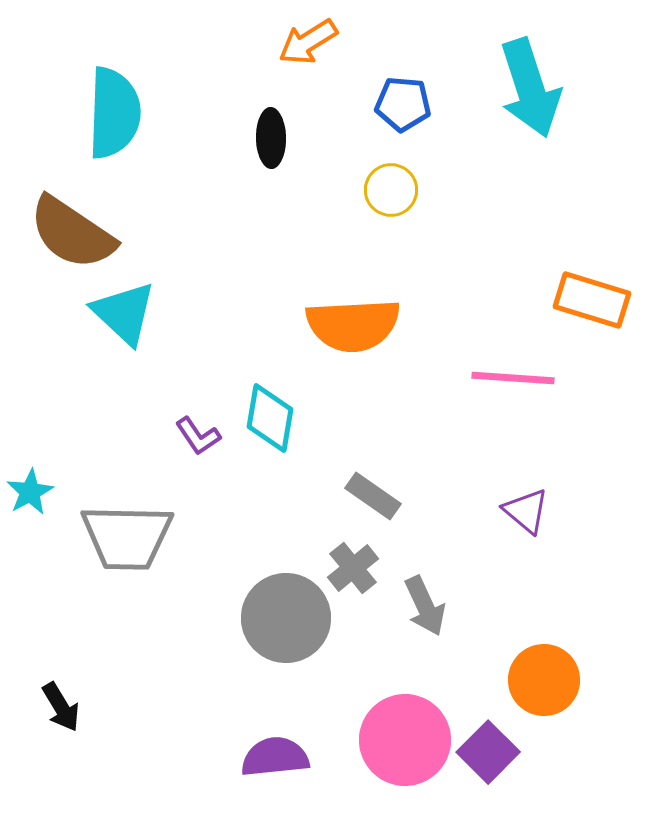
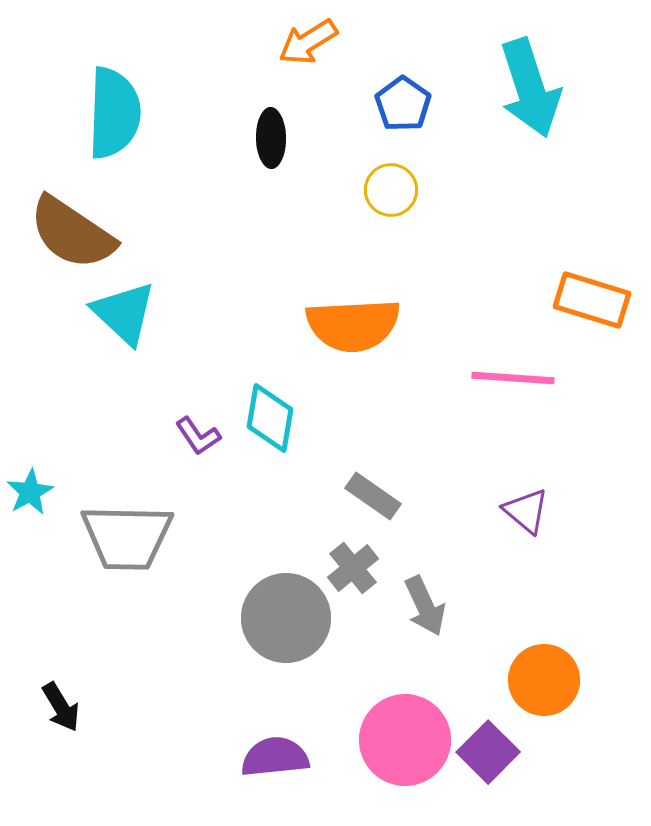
blue pentagon: rotated 30 degrees clockwise
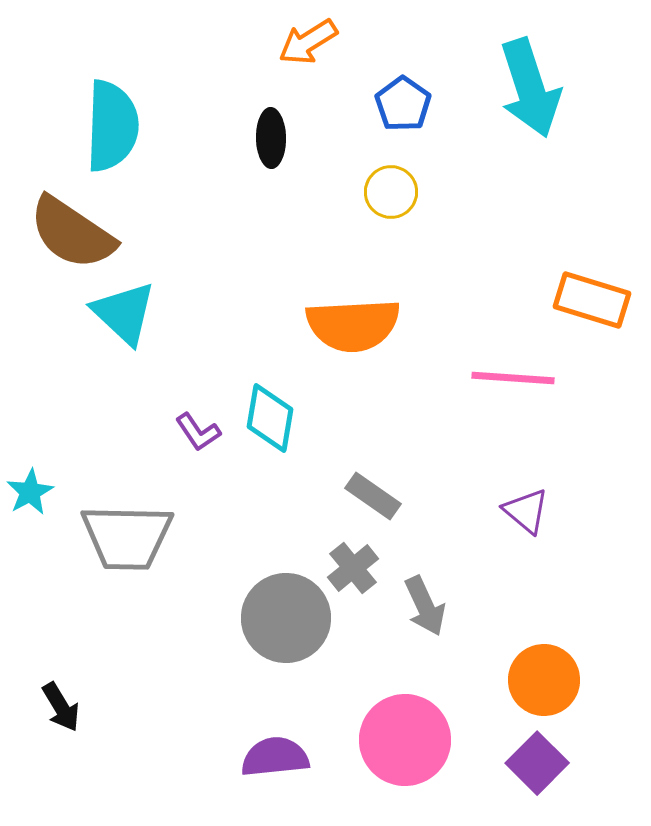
cyan semicircle: moved 2 px left, 13 px down
yellow circle: moved 2 px down
purple L-shape: moved 4 px up
purple square: moved 49 px right, 11 px down
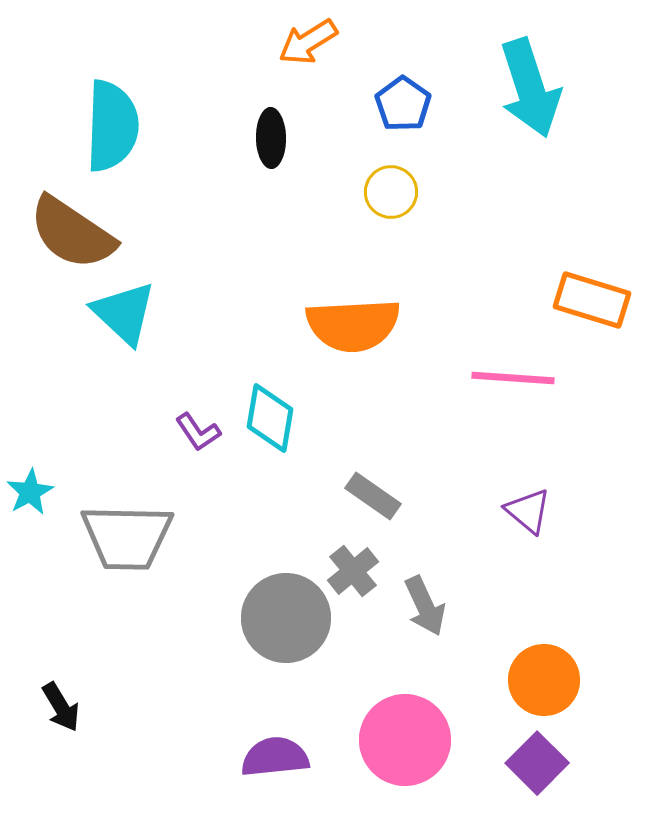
purple triangle: moved 2 px right
gray cross: moved 3 px down
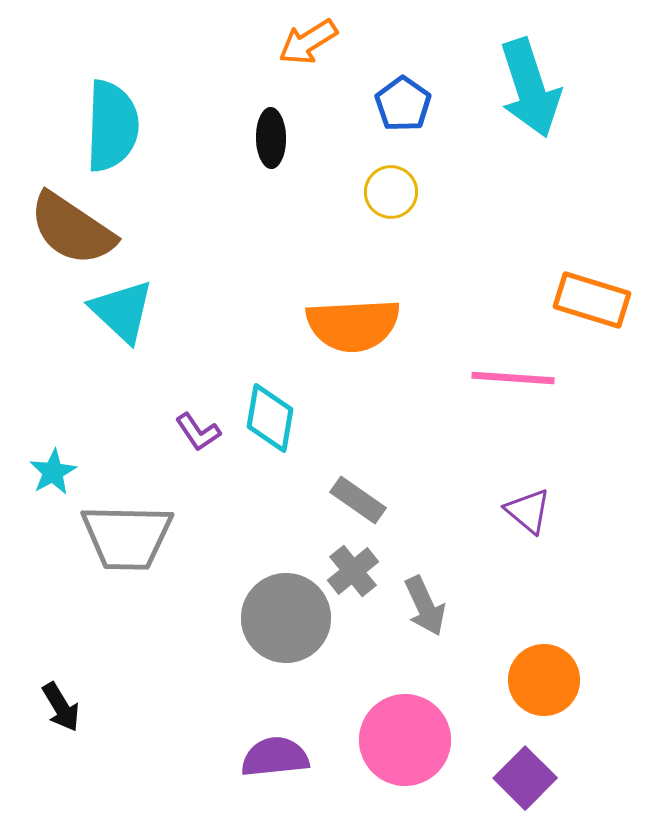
brown semicircle: moved 4 px up
cyan triangle: moved 2 px left, 2 px up
cyan star: moved 23 px right, 20 px up
gray rectangle: moved 15 px left, 4 px down
purple square: moved 12 px left, 15 px down
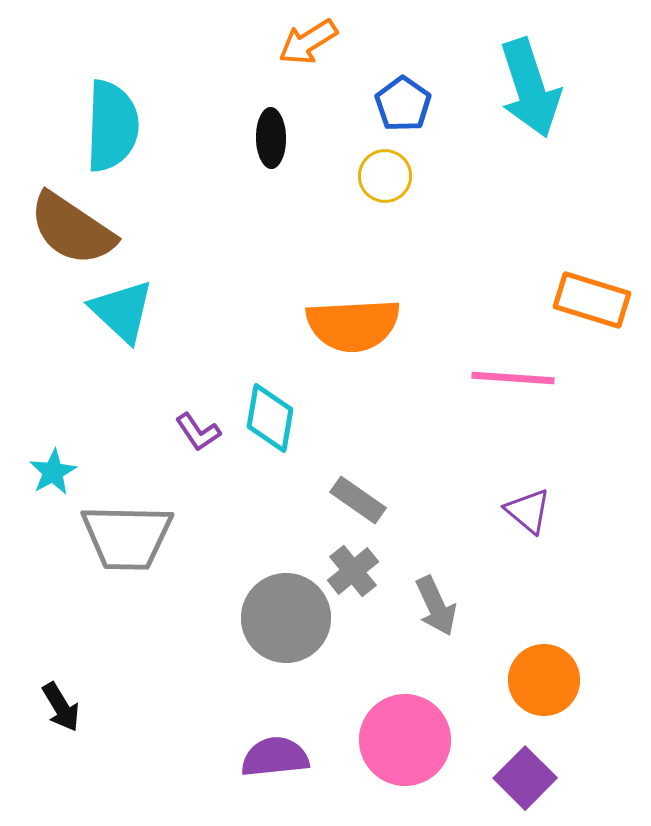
yellow circle: moved 6 px left, 16 px up
gray arrow: moved 11 px right
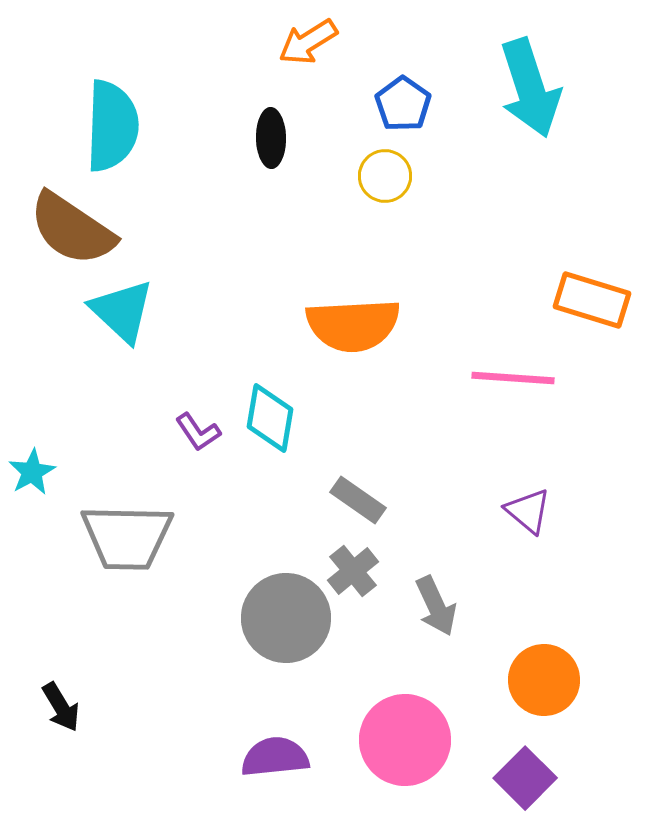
cyan star: moved 21 px left
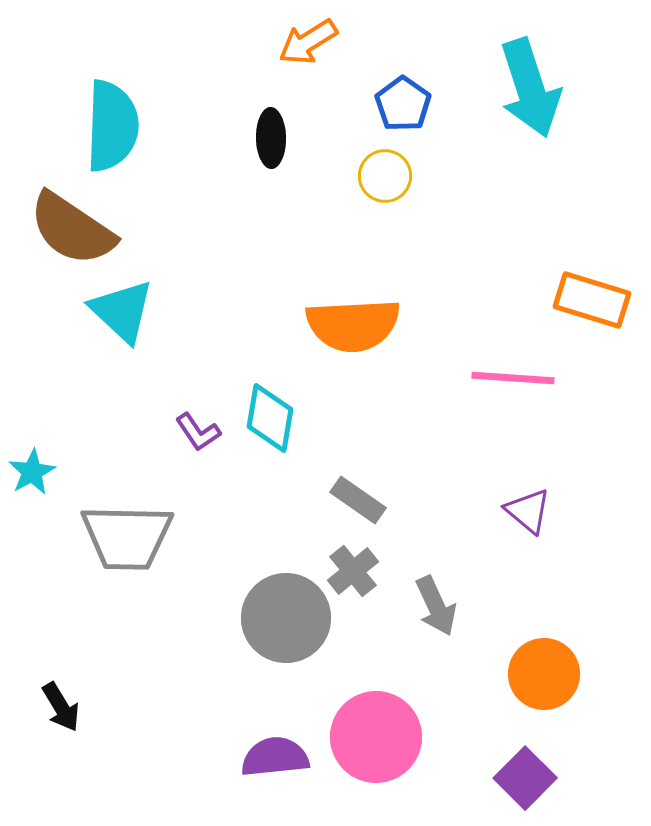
orange circle: moved 6 px up
pink circle: moved 29 px left, 3 px up
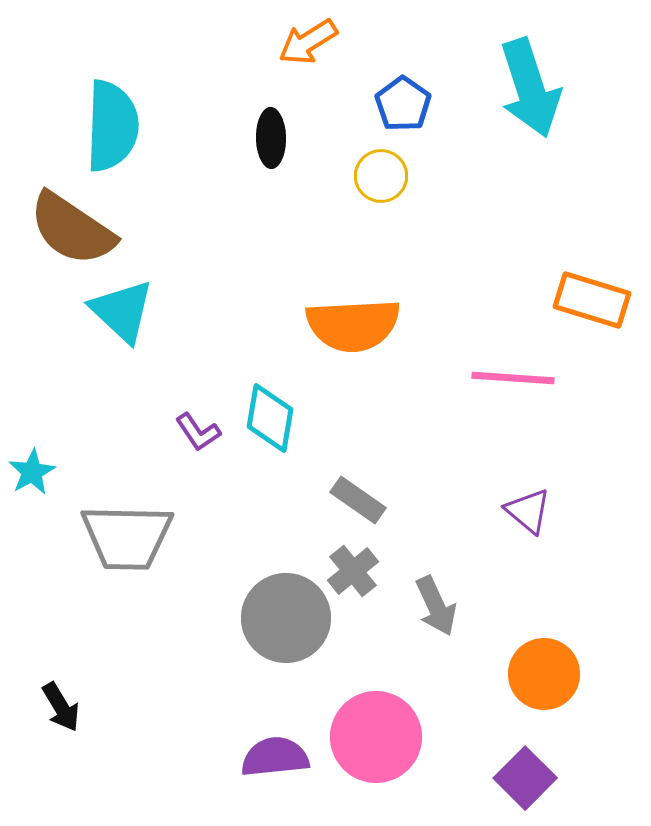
yellow circle: moved 4 px left
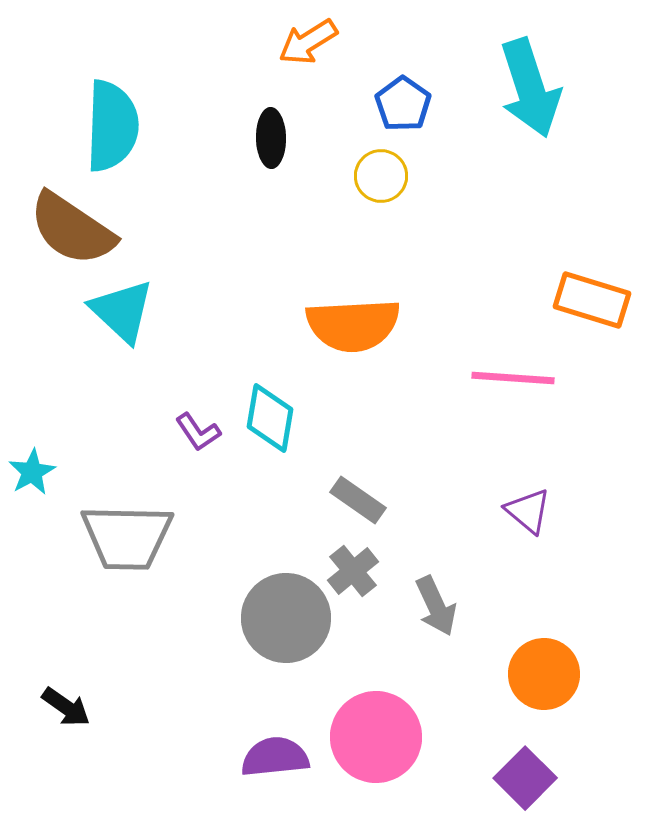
black arrow: moved 5 px right; rotated 24 degrees counterclockwise
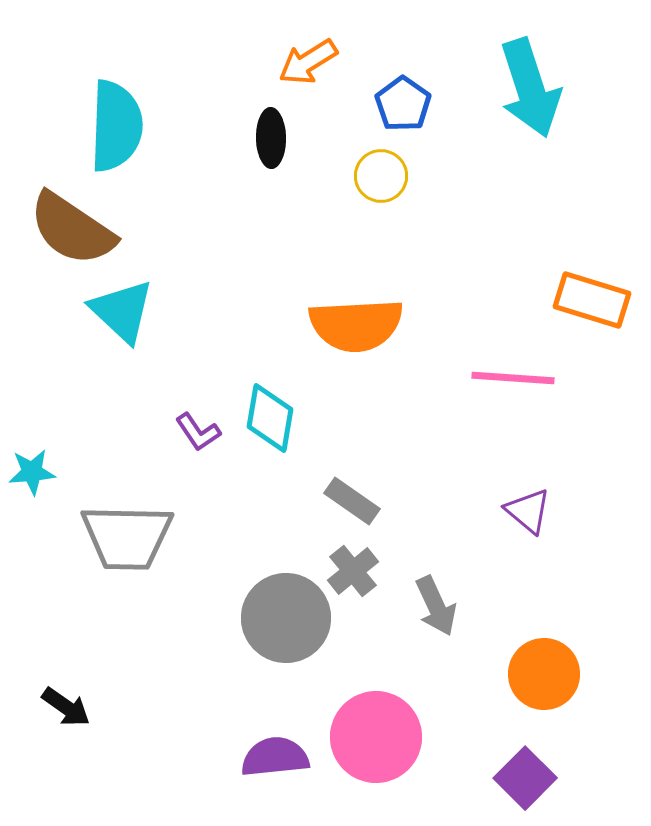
orange arrow: moved 20 px down
cyan semicircle: moved 4 px right
orange semicircle: moved 3 px right
cyan star: rotated 24 degrees clockwise
gray rectangle: moved 6 px left, 1 px down
